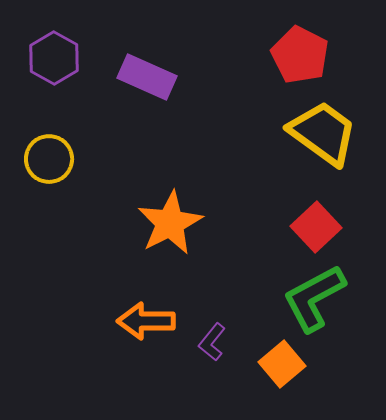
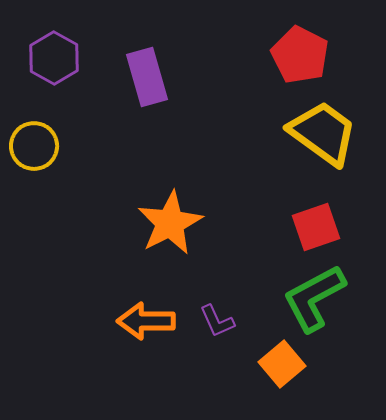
purple rectangle: rotated 50 degrees clockwise
yellow circle: moved 15 px left, 13 px up
red square: rotated 24 degrees clockwise
purple L-shape: moved 5 px right, 21 px up; rotated 63 degrees counterclockwise
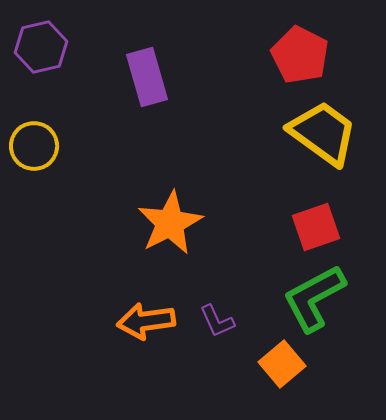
purple hexagon: moved 13 px left, 11 px up; rotated 18 degrees clockwise
orange arrow: rotated 8 degrees counterclockwise
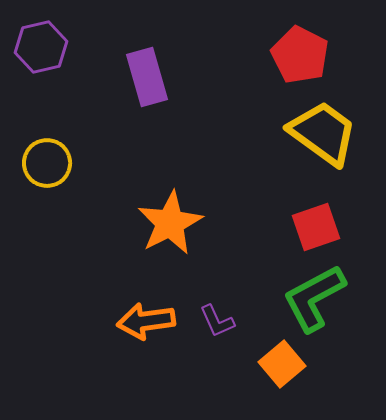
yellow circle: moved 13 px right, 17 px down
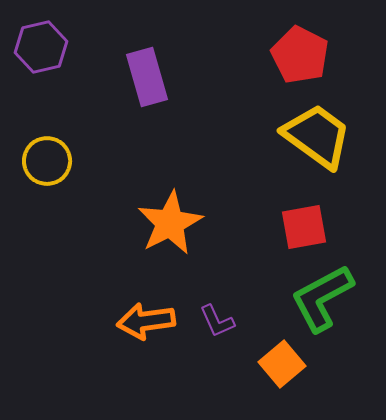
yellow trapezoid: moved 6 px left, 3 px down
yellow circle: moved 2 px up
red square: moved 12 px left; rotated 9 degrees clockwise
green L-shape: moved 8 px right
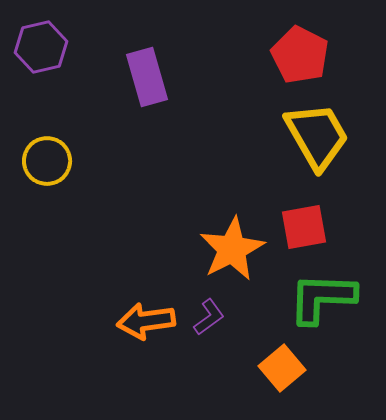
yellow trapezoid: rotated 24 degrees clockwise
orange star: moved 62 px right, 26 px down
green L-shape: rotated 30 degrees clockwise
purple L-shape: moved 8 px left, 4 px up; rotated 102 degrees counterclockwise
orange square: moved 4 px down
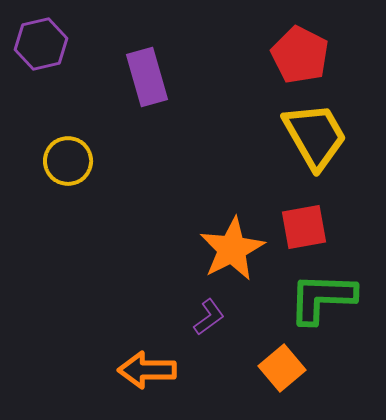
purple hexagon: moved 3 px up
yellow trapezoid: moved 2 px left
yellow circle: moved 21 px right
orange arrow: moved 1 px right, 49 px down; rotated 8 degrees clockwise
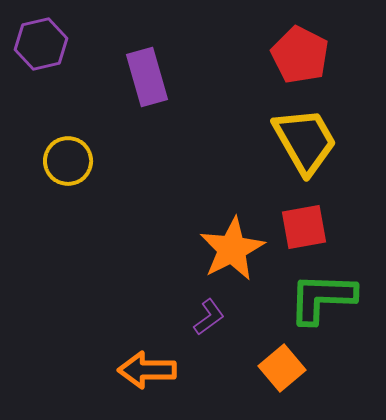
yellow trapezoid: moved 10 px left, 5 px down
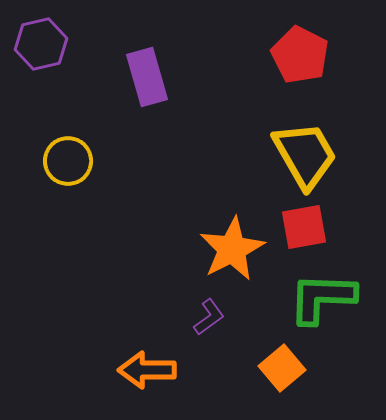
yellow trapezoid: moved 14 px down
